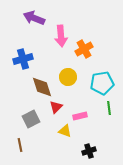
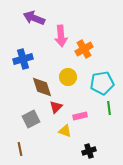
brown line: moved 4 px down
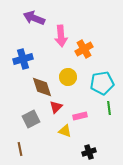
black cross: moved 1 px down
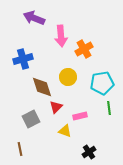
black cross: rotated 16 degrees counterclockwise
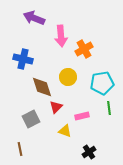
blue cross: rotated 30 degrees clockwise
pink rectangle: moved 2 px right
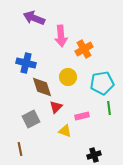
blue cross: moved 3 px right, 4 px down
black cross: moved 5 px right, 3 px down; rotated 16 degrees clockwise
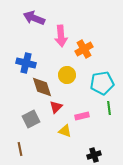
yellow circle: moved 1 px left, 2 px up
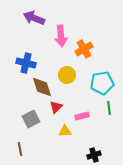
yellow triangle: rotated 24 degrees counterclockwise
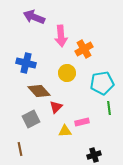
purple arrow: moved 1 px up
yellow circle: moved 2 px up
brown diamond: moved 3 px left, 4 px down; rotated 25 degrees counterclockwise
pink rectangle: moved 6 px down
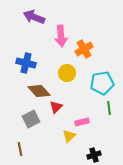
yellow triangle: moved 4 px right, 5 px down; rotated 40 degrees counterclockwise
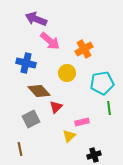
purple arrow: moved 2 px right, 2 px down
pink arrow: moved 11 px left, 5 px down; rotated 45 degrees counterclockwise
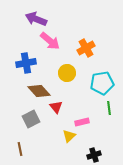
orange cross: moved 2 px right, 1 px up
blue cross: rotated 24 degrees counterclockwise
red triangle: rotated 24 degrees counterclockwise
